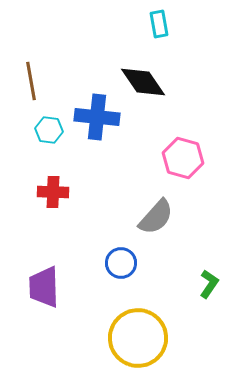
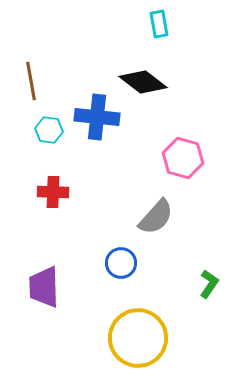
black diamond: rotated 18 degrees counterclockwise
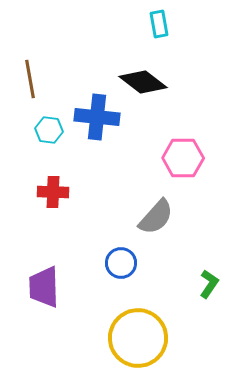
brown line: moved 1 px left, 2 px up
pink hexagon: rotated 15 degrees counterclockwise
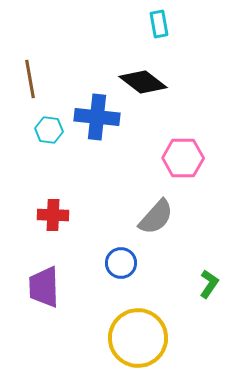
red cross: moved 23 px down
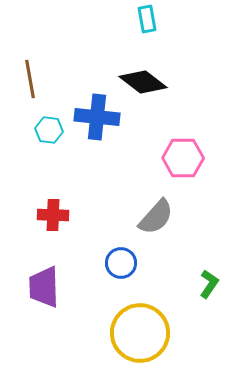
cyan rectangle: moved 12 px left, 5 px up
yellow circle: moved 2 px right, 5 px up
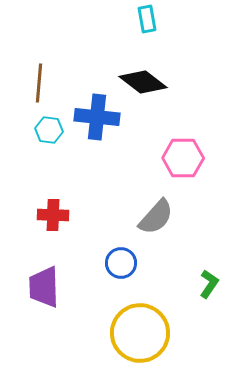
brown line: moved 9 px right, 4 px down; rotated 15 degrees clockwise
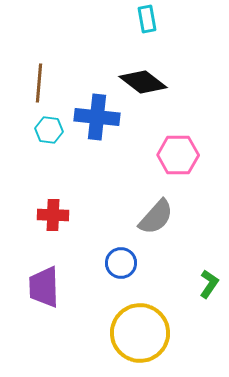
pink hexagon: moved 5 px left, 3 px up
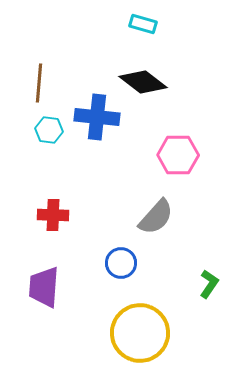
cyan rectangle: moved 4 px left, 5 px down; rotated 64 degrees counterclockwise
purple trapezoid: rotated 6 degrees clockwise
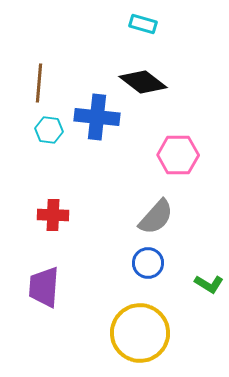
blue circle: moved 27 px right
green L-shape: rotated 88 degrees clockwise
